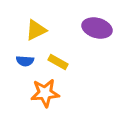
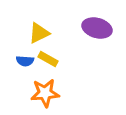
yellow triangle: moved 3 px right, 3 px down
yellow rectangle: moved 10 px left, 3 px up
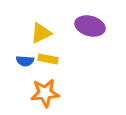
purple ellipse: moved 7 px left, 2 px up
yellow triangle: moved 2 px right
yellow rectangle: rotated 18 degrees counterclockwise
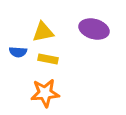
purple ellipse: moved 4 px right, 3 px down
yellow triangle: moved 2 px right, 1 px up; rotated 15 degrees clockwise
blue semicircle: moved 7 px left, 9 px up
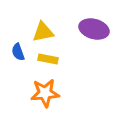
blue semicircle: rotated 66 degrees clockwise
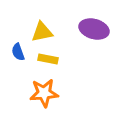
yellow triangle: moved 1 px left
orange star: moved 1 px left
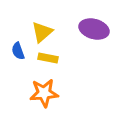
yellow triangle: rotated 30 degrees counterclockwise
blue semicircle: moved 1 px up
yellow rectangle: moved 1 px up
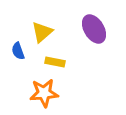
purple ellipse: rotated 44 degrees clockwise
yellow rectangle: moved 7 px right, 4 px down
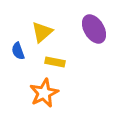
orange star: rotated 20 degrees counterclockwise
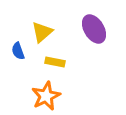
orange star: moved 2 px right, 3 px down
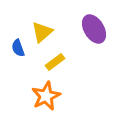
blue semicircle: moved 3 px up
yellow rectangle: rotated 48 degrees counterclockwise
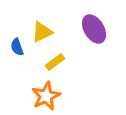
yellow triangle: rotated 15 degrees clockwise
blue semicircle: moved 1 px left, 1 px up
